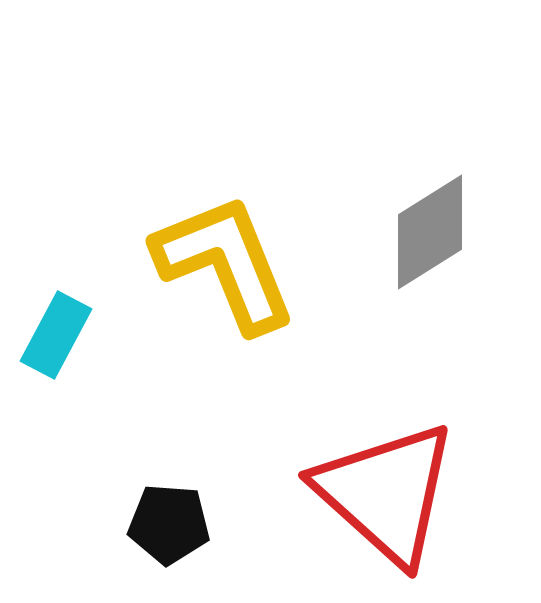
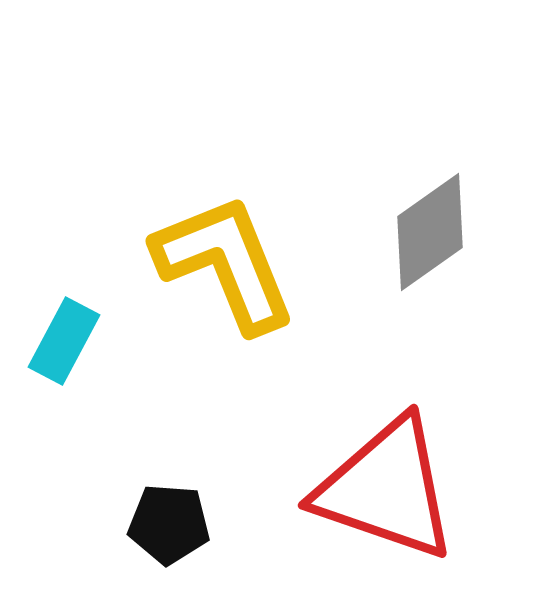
gray diamond: rotated 3 degrees counterclockwise
cyan rectangle: moved 8 px right, 6 px down
red triangle: moved 4 px up; rotated 23 degrees counterclockwise
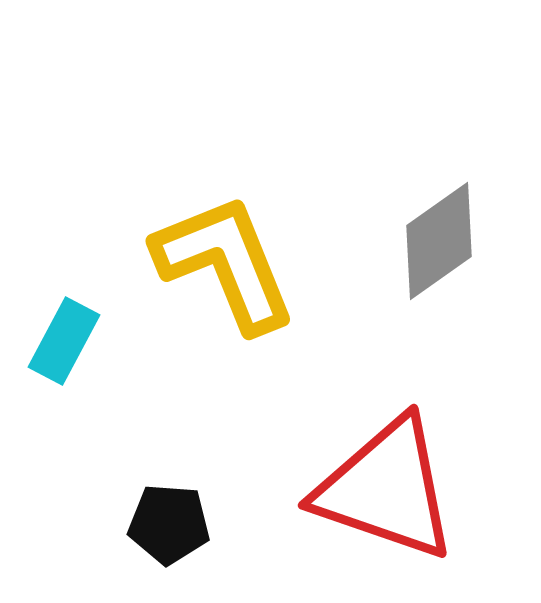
gray diamond: moved 9 px right, 9 px down
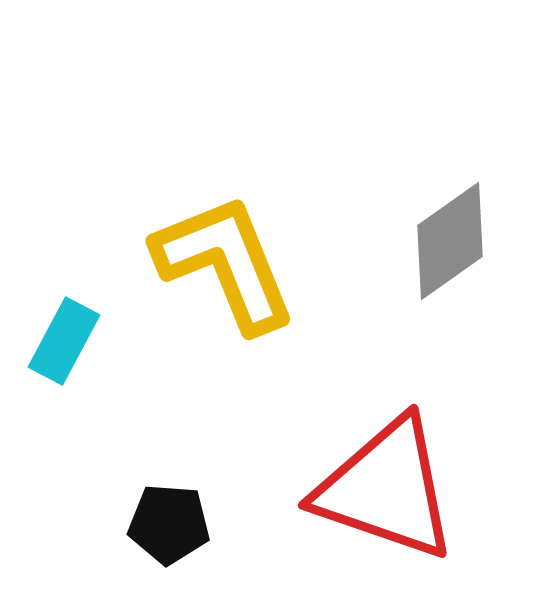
gray diamond: moved 11 px right
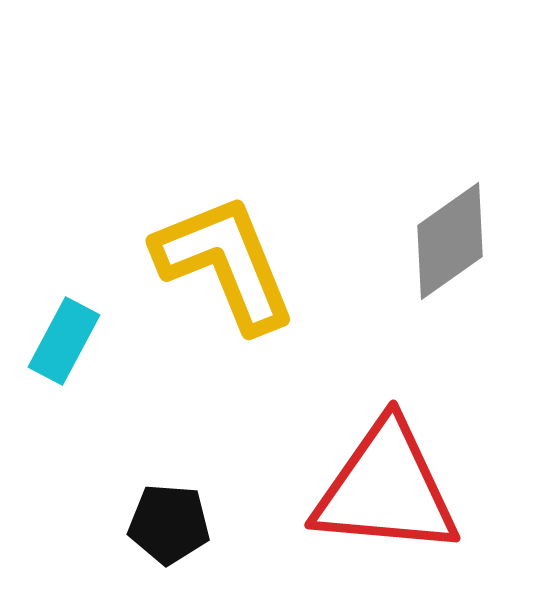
red triangle: rotated 14 degrees counterclockwise
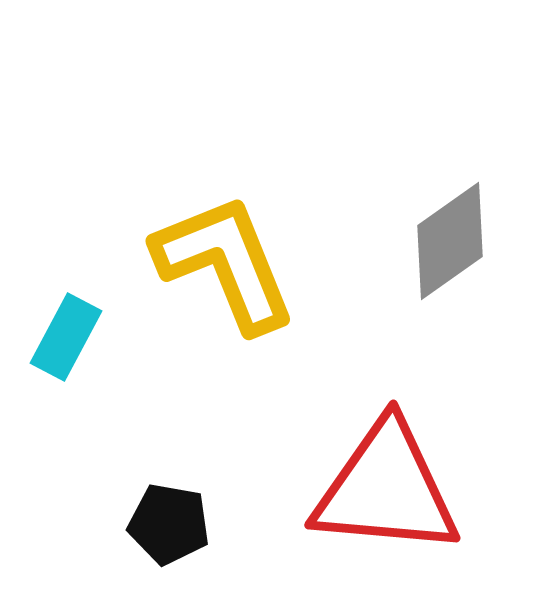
cyan rectangle: moved 2 px right, 4 px up
black pentagon: rotated 6 degrees clockwise
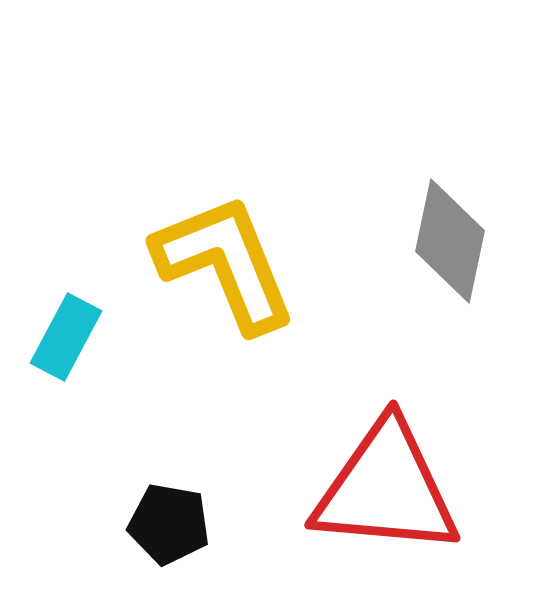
gray diamond: rotated 43 degrees counterclockwise
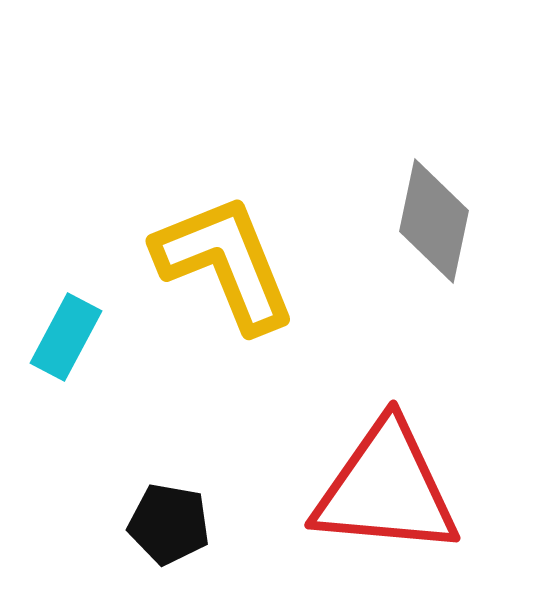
gray diamond: moved 16 px left, 20 px up
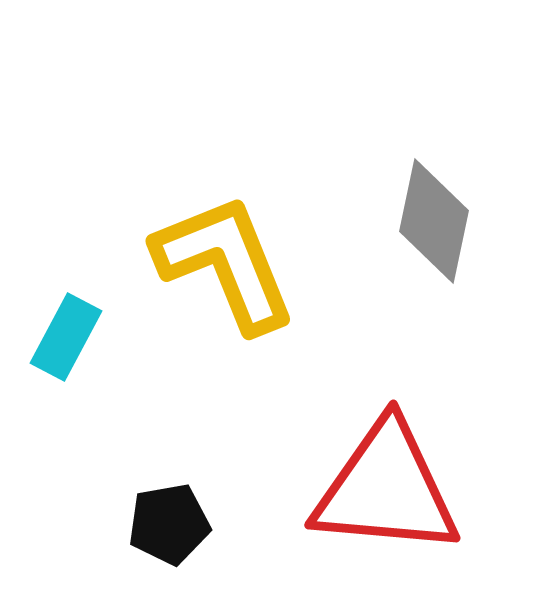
black pentagon: rotated 20 degrees counterclockwise
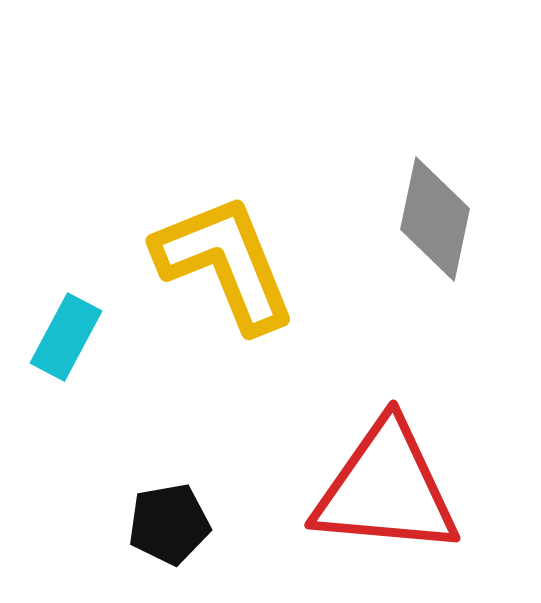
gray diamond: moved 1 px right, 2 px up
